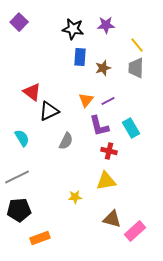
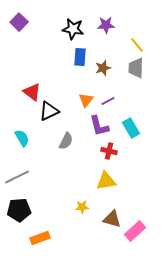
yellow star: moved 7 px right, 10 px down
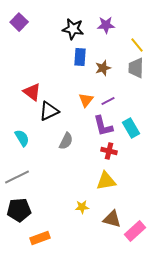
purple L-shape: moved 4 px right
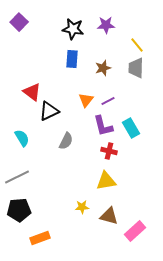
blue rectangle: moved 8 px left, 2 px down
brown triangle: moved 3 px left, 3 px up
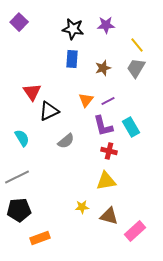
gray trapezoid: rotated 30 degrees clockwise
red triangle: rotated 18 degrees clockwise
cyan rectangle: moved 1 px up
gray semicircle: rotated 24 degrees clockwise
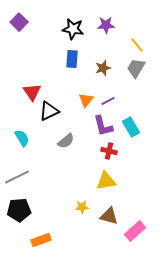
orange rectangle: moved 1 px right, 2 px down
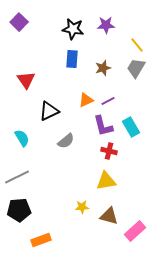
red triangle: moved 6 px left, 12 px up
orange triangle: rotated 28 degrees clockwise
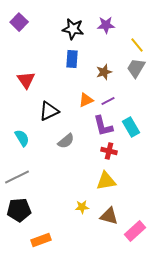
brown star: moved 1 px right, 4 px down
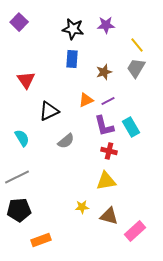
purple L-shape: moved 1 px right
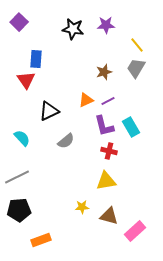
blue rectangle: moved 36 px left
cyan semicircle: rotated 12 degrees counterclockwise
